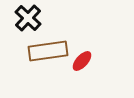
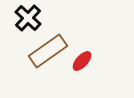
brown rectangle: rotated 27 degrees counterclockwise
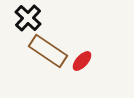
brown rectangle: rotated 69 degrees clockwise
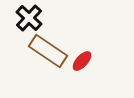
black cross: moved 1 px right
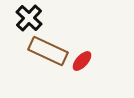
brown rectangle: rotated 9 degrees counterclockwise
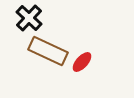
red ellipse: moved 1 px down
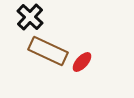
black cross: moved 1 px right, 1 px up
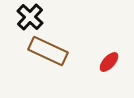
red ellipse: moved 27 px right
